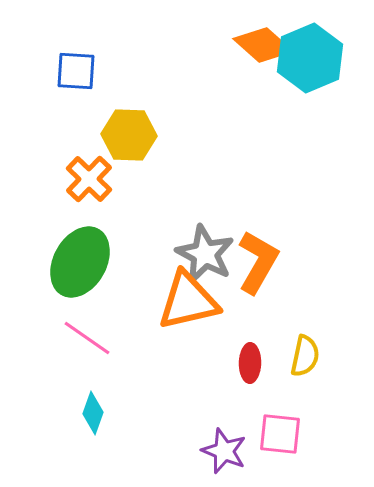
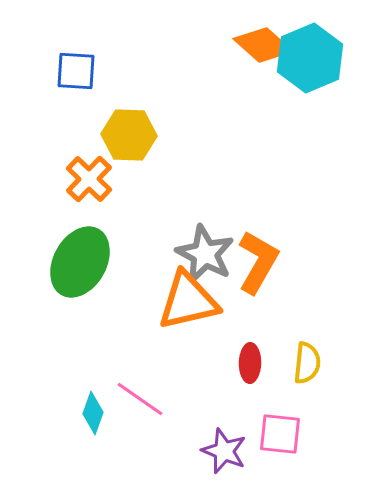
pink line: moved 53 px right, 61 px down
yellow semicircle: moved 2 px right, 7 px down; rotated 6 degrees counterclockwise
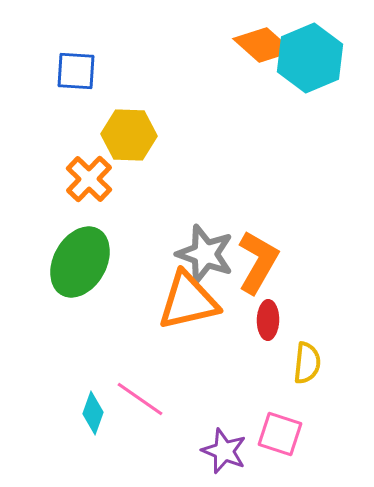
gray star: rotated 8 degrees counterclockwise
red ellipse: moved 18 px right, 43 px up
pink square: rotated 12 degrees clockwise
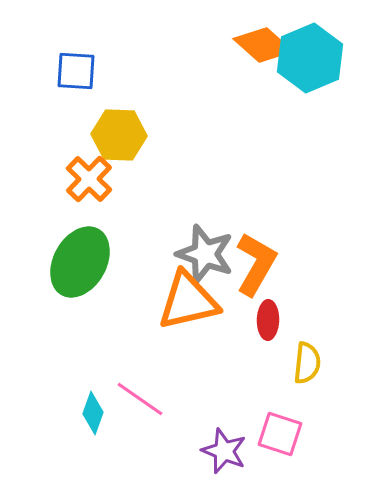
yellow hexagon: moved 10 px left
orange L-shape: moved 2 px left, 2 px down
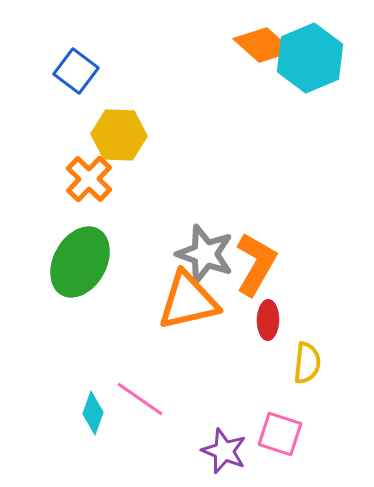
blue square: rotated 33 degrees clockwise
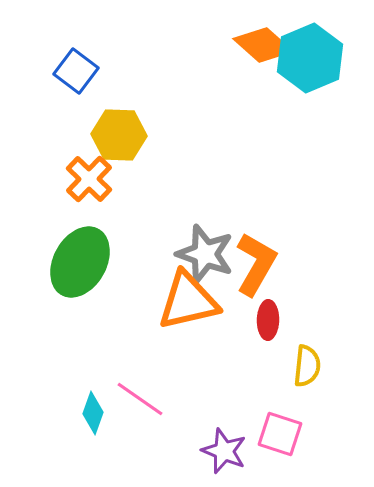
yellow semicircle: moved 3 px down
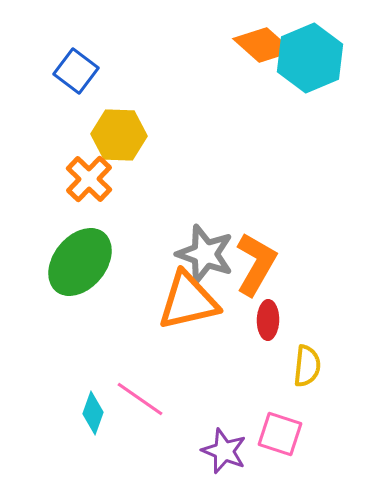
green ellipse: rotated 10 degrees clockwise
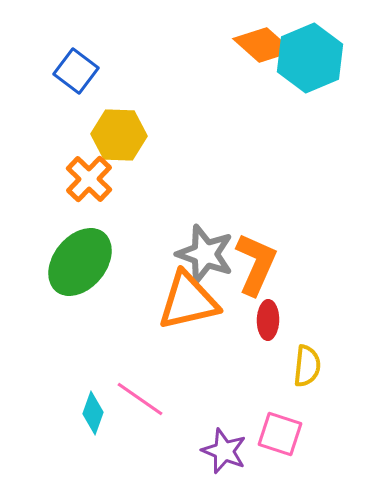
orange L-shape: rotated 6 degrees counterclockwise
